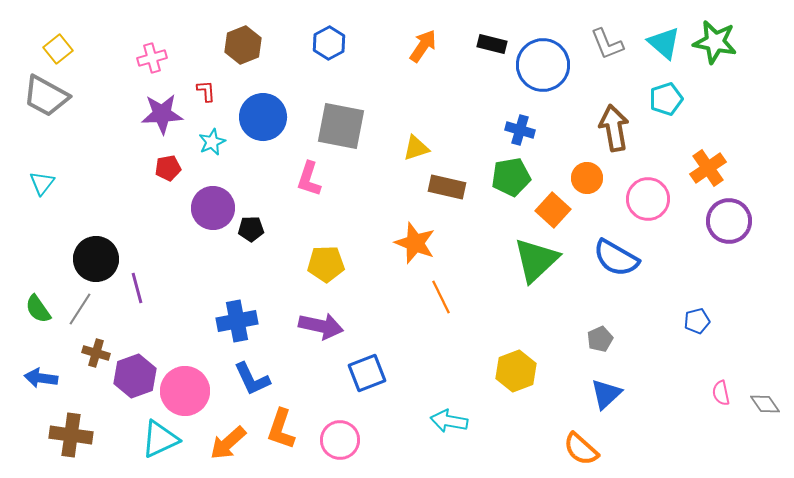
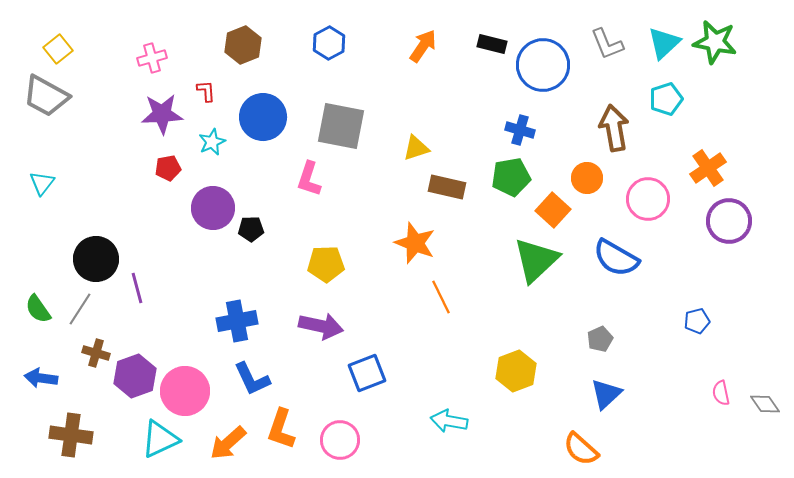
cyan triangle at (664, 43): rotated 36 degrees clockwise
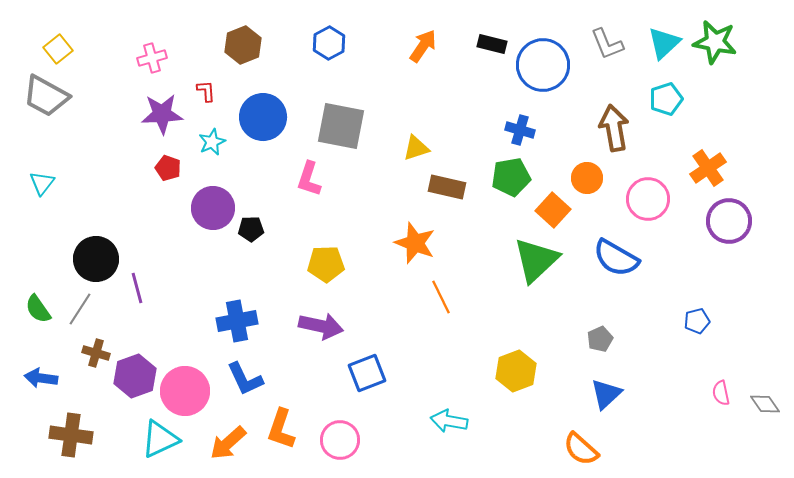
red pentagon at (168, 168): rotated 30 degrees clockwise
blue L-shape at (252, 379): moved 7 px left
